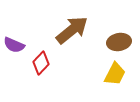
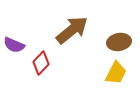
yellow trapezoid: moved 1 px right, 1 px up
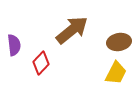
purple semicircle: rotated 120 degrees counterclockwise
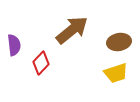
yellow trapezoid: rotated 45 degrees clockwise
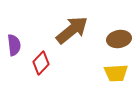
brown ellipse: moved 3 px up
yellow trapezoid: rotated 15 degrees clockwise
